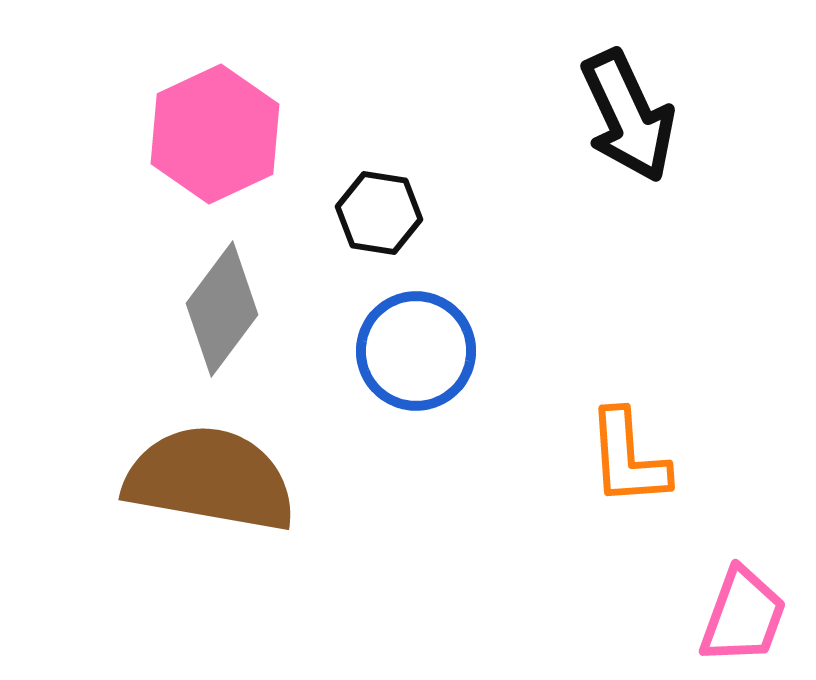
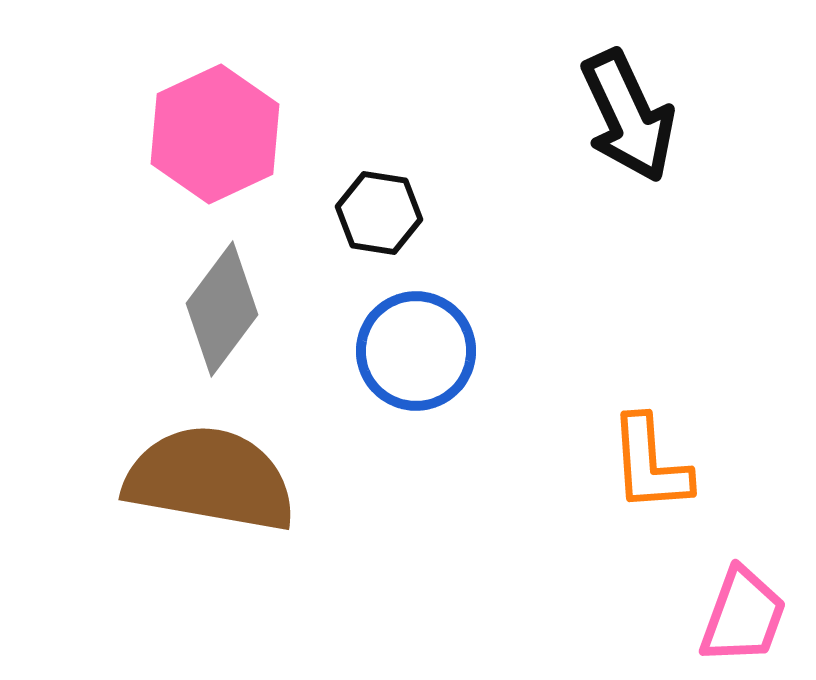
orange L-shape: moved 22 px right, 6 px down
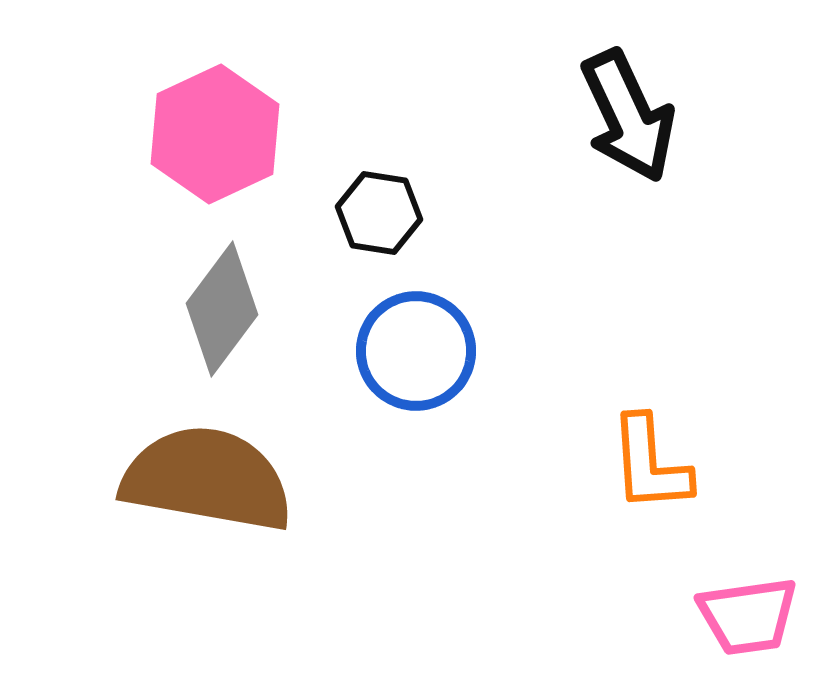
brown semicircle: moved 3 px left
pink trapezoid: moved 5 px right; rotated 62 degrees clockwise
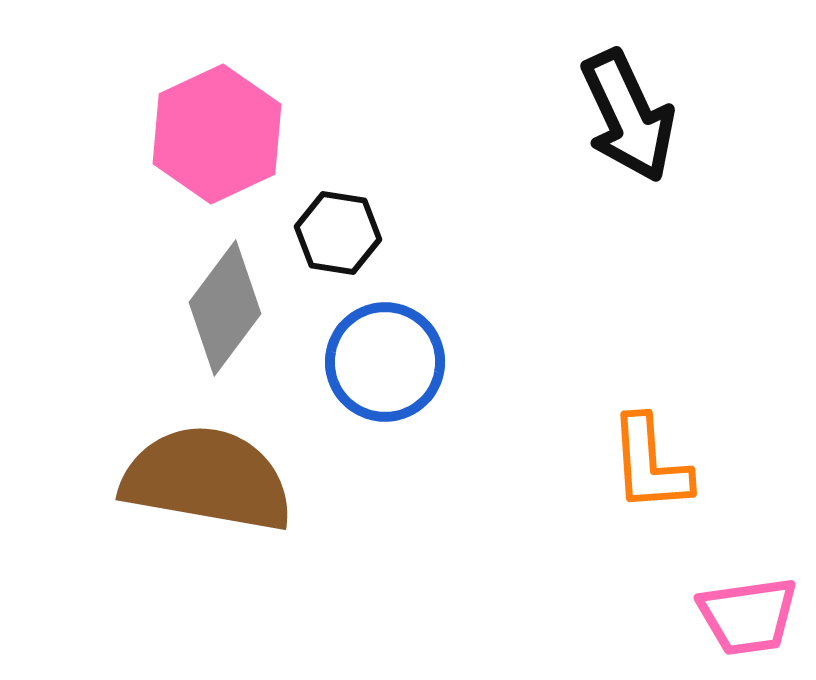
pink hexagon: moved 2 px right
black hexagon: moved 41 px left, 20 px down
gray diamond: moved 3 px right, 1 px up
blue circle: moved 31 px left, 11 px down
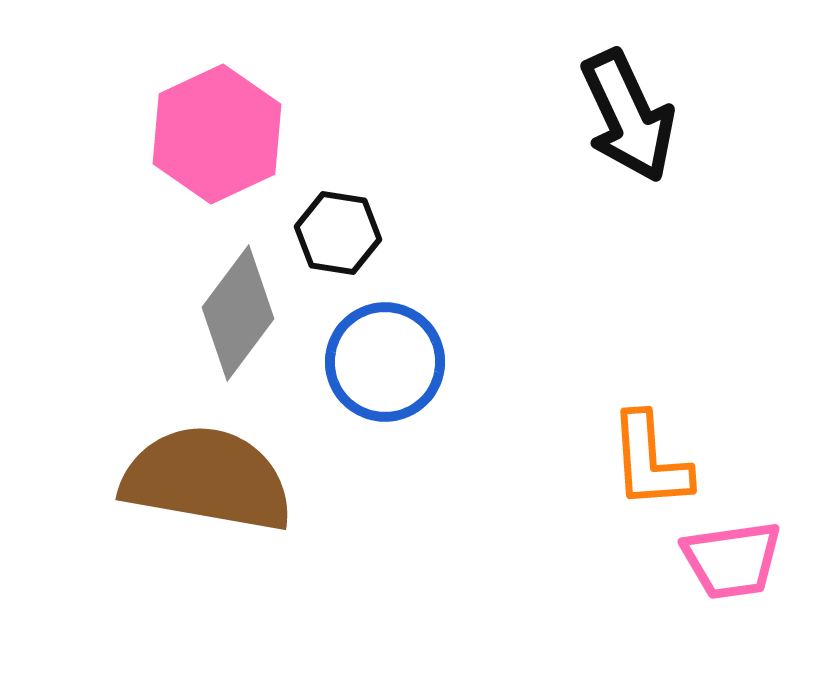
gray diamond: moved 13 px right, 5 px down
orange L-shape: moved 3 px up
pink trapezoid: moved 16 px left, 56 px up
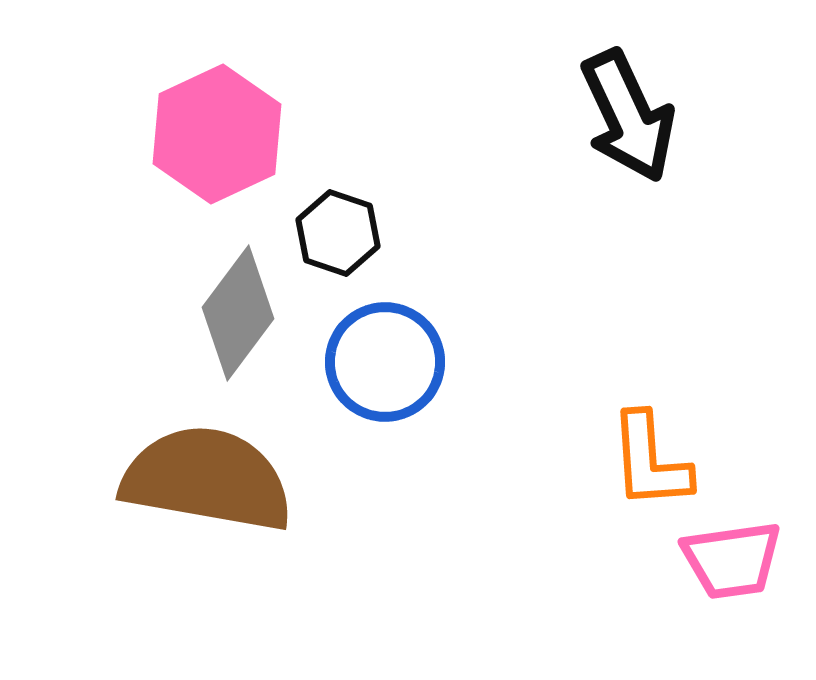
black hexagon: rotated 10 degrees clockwise
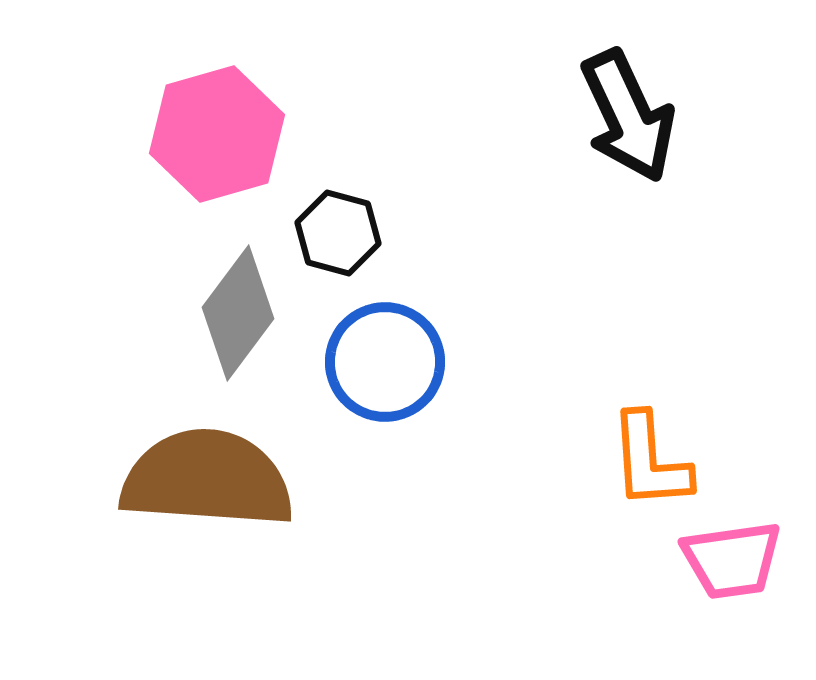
pink hexagon: rotated 9 degrees clockwise
black hexagon: rotated 4 degrees counterclockwise
brown semicircle: rotated 6 degrees counterclockwise
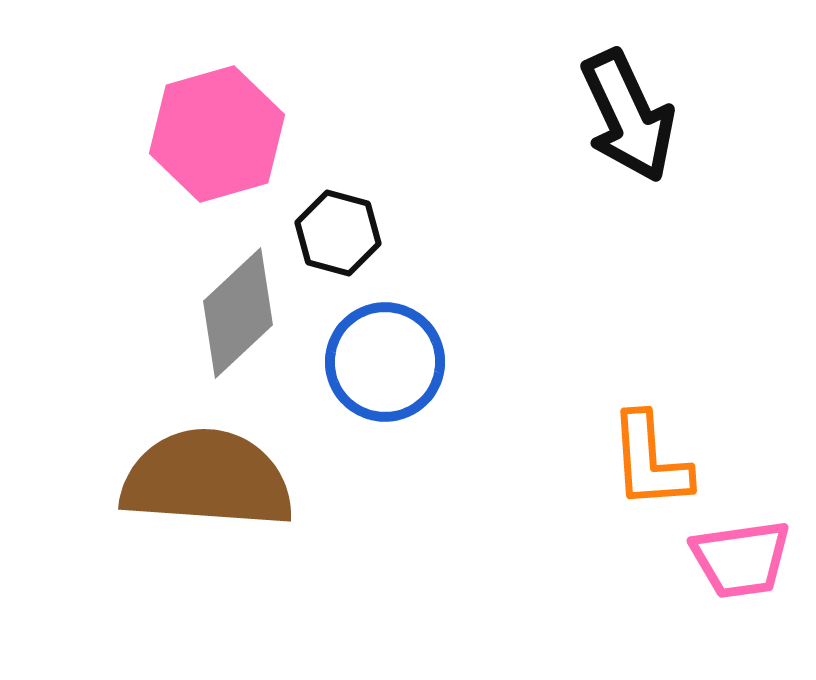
gray diamond: rotated 10 degrees clockwise
pink trapezoid: moved 9 px right, 1 px up
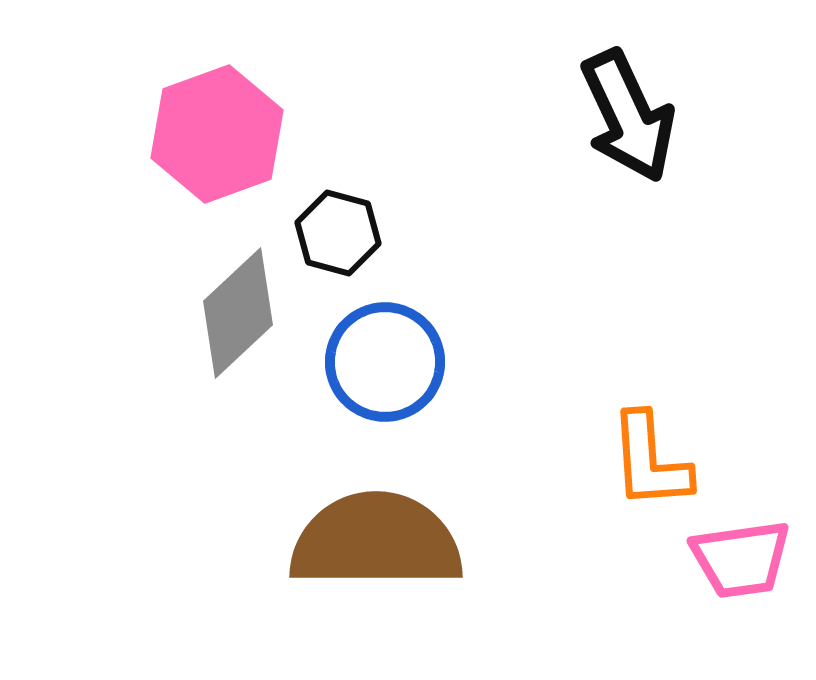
pink hexagon: rotated 4 degrees counterclockwise
brown semicircle: moved 169 px right, 62 px down; rotated 4 degrees counterclockwise
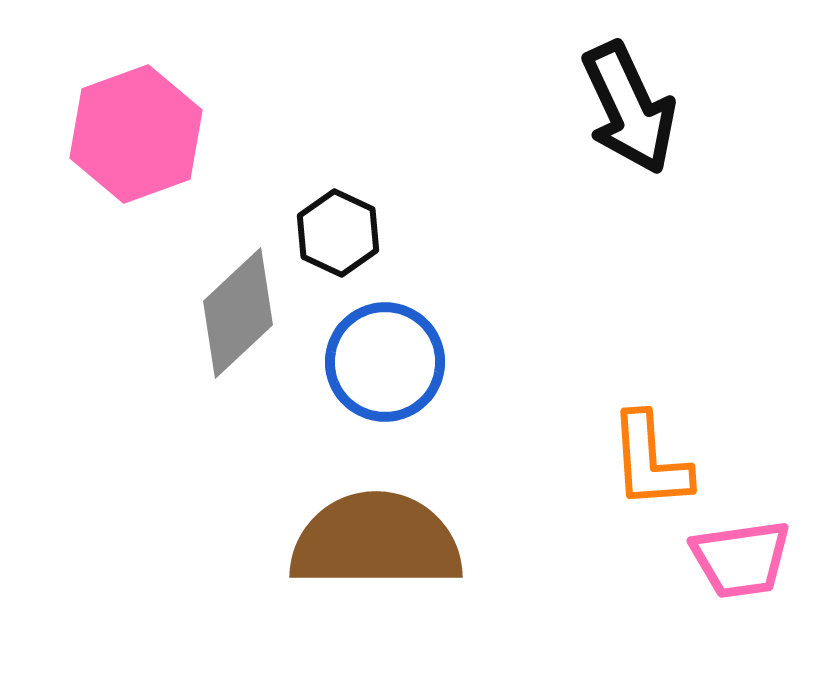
black arrow: moved 1 px right, 8 px up
pink hexagon: moved 81 px left
black hexagon: rotated 10 degrees clockwise
